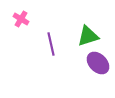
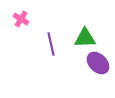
green triangle: moved 3 px left, 2 px down; rotated 15 degrees clockwise
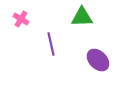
green triangle: moved 3 px left, 21 px up
purple ellipse: moved 3 px up
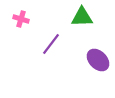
pink cross: rotated 14 degrees counterclockwise
purple line: rotated 50 degrees clockwise
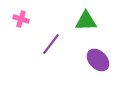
green triangle: moved 4 px right, 4 px down
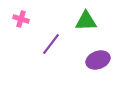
purple ellipse: rotated 65 degrees counterclockwise
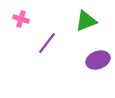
green triangle: rotated 20 degrees counterclockwise
purple line: moved 4 px left, 1 px up
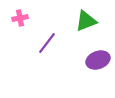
pink cross: moved 1 px left, 1 px up; rotated 28 degrees counterclockwise
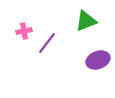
pink cross: moved 4 px right, 13 px down
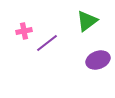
green triangle: moved 1 px right; rotated 15 degrees counterclockwise
purple line: rotated 15 degrees clockwise
